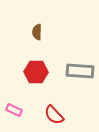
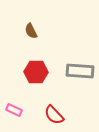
brown semicircle: moved 6 px left, 1 px up; rotated 28 degrees counterclockwise
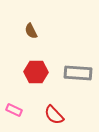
gray rectangle: moved 2 px left, 2 px down
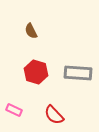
red hexagon: rotated 15 degrees clockwise
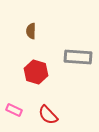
brown semicircle: rotated 28 degrees clockwise
gray rectangle: moved 16 px up
red semicircle: moved 6 px left
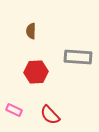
red hexagon: rotated 20 degrees counterclockwise
red semicircle: moved 2 px right
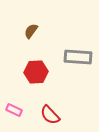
brown semicircle: rotated 35 degrees clockwise
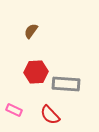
gray rectangle: moved 12 px left, 27 px down
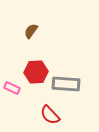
pink rectangle: moved 2 px left, 22 px up
